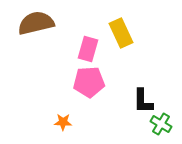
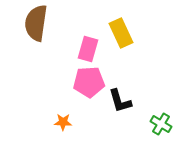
brown semicircle: rotated 69 degrees counterclockwise
black L-shape: moved 23 px left; rotated 16 degrees counterclockwise
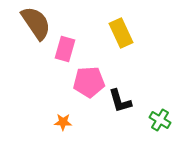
brown semicircle: rotated 138 degrees clockwise
pink rectangle: moved 23 px left
green cross: moved 1 px left, 4 px up
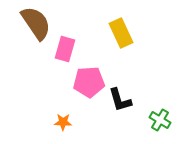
black L-shape: moved 1 px up
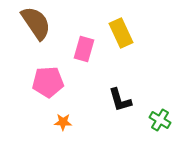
pink rectangle: moved 19 px right
pink pentagon: moved 41 px left
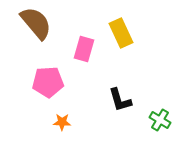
brown semicircle: rotated 6 degrees counterclockwise
orange star: moved 1 px left
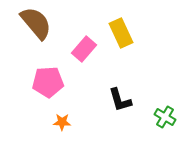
pink rectangle: rotated 25 degrees clockwise
green cross: moved 5 px right, 3 px up
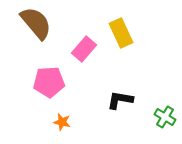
pink pentagon: moved 1 px right
black L-shape: rotated 116 degrees clockwise
orange star: rotated 12 degrees clockwise
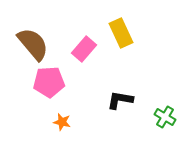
brown semicircle: moved 3 px left, 21 px down
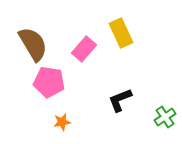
brown semicircle: rotated 9 degrees clockwise
pink pentagon: rotated 12 degrees clockwise
black L-shape: rotated 32 degrees counterclockwise
green cross: rotated 25 degrees clockwise
orange star: rotated 24 degrees counterclockwise
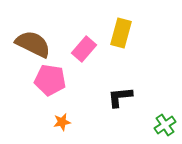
yellow rectangle: rotated 40 degrees clockwise
brown semicircle: rotated 33 degrees counterclockwise
pink pentagon: moved 1 px right, 2 px up
black L-shape: moved 3 px up; rotated 16 degrees clockwise
green cross: moved 8 px down
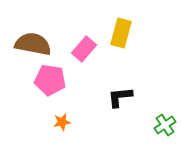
brown semicircle: rotated 15 degrees counterclockwise
